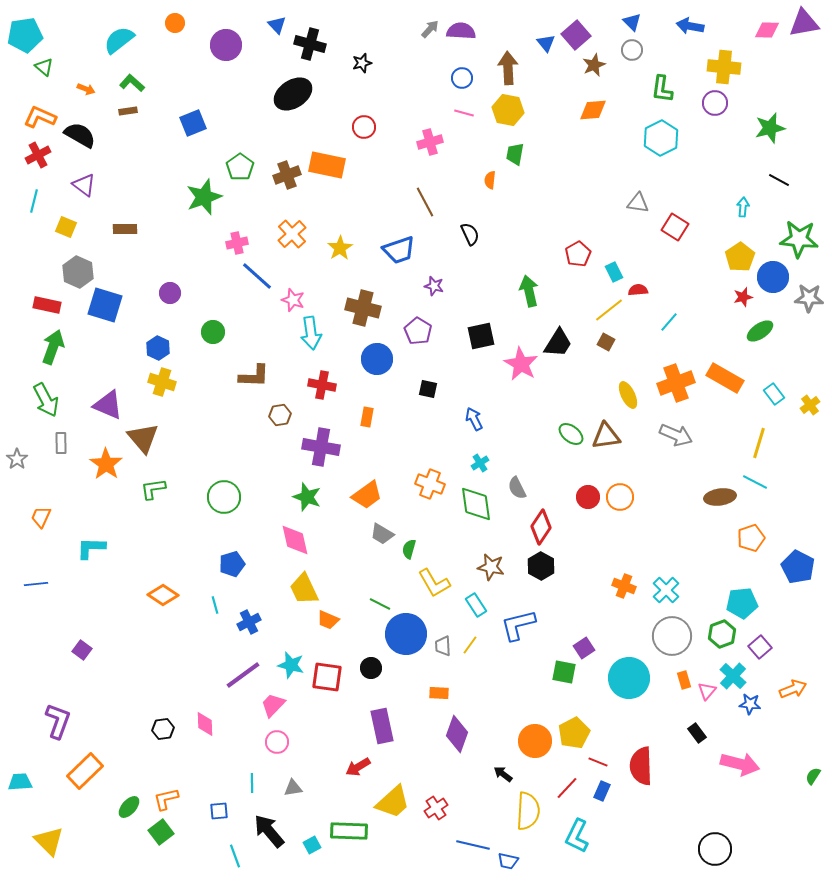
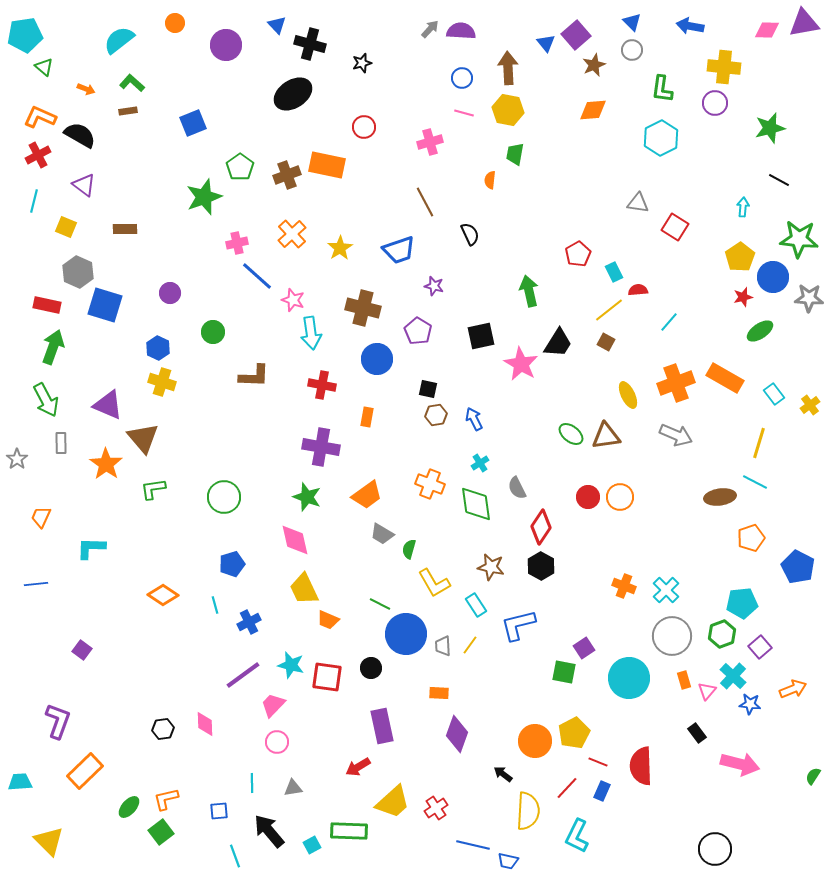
brown hexagon at (280, 415): moved 156 px right
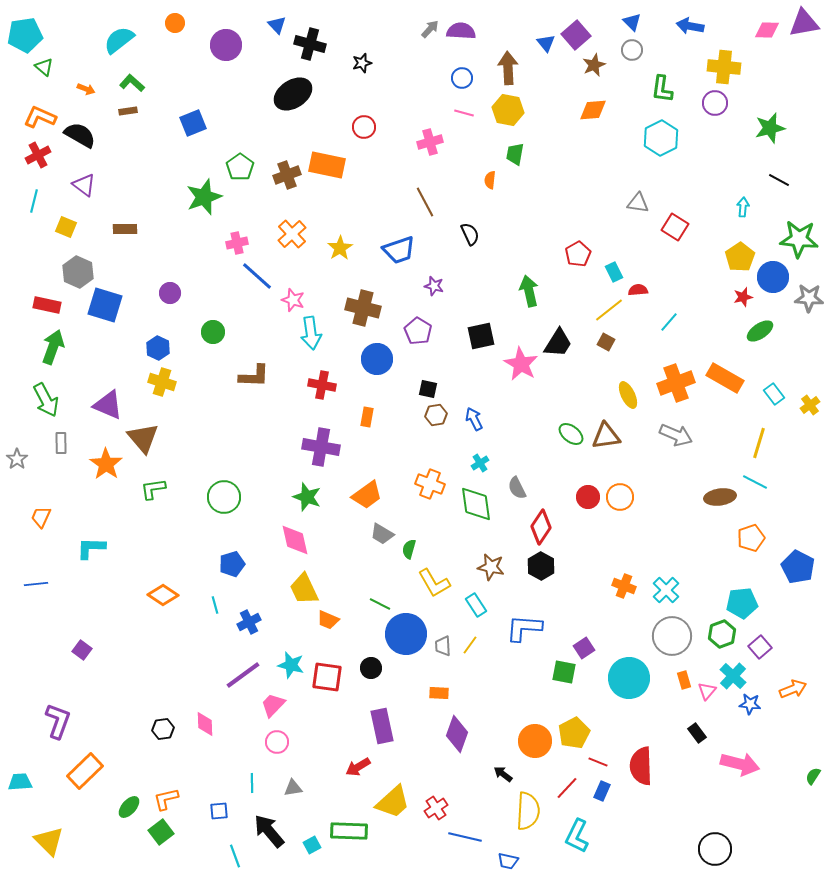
blue L-shape at (518, 625): moved 6 px right, 3 px down; rotated 18 degrees clockwise
blue line at (473, 845): moved 8 px left, 8 px up
